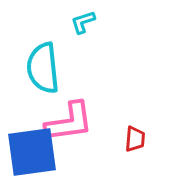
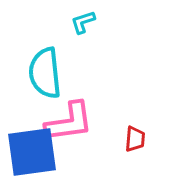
cyan semicircle: moved 2 px right, 5 px down
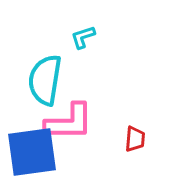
cyan L-shape: moved 15 px down
cyan semicircle: moved 7 px down; rotated 15 degrees clockwise
pink L-shape: rotated 8 degrees clockwise
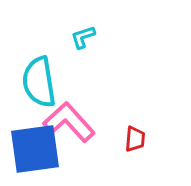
cyan semicircle: moved 6 px left, 2 px down; rotated 18 degrees counterclockwise
pink L-shape: rotated 132 degrees counterclockwise
blue square: moved 3 px right, 3 px up
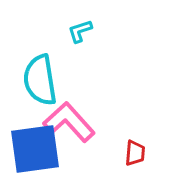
cyan L-shape: moved 3 px left, 6 px up
cyan semicircle: moved 1 px right, 2 px up
red trapezoid: moved 14 px down
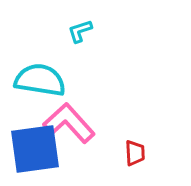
cyan semicircle: rotated 108 degrees clockwise
pink L-shape: moved 1 px down
red trapezoid: rotated 8 degrees counterclockwise
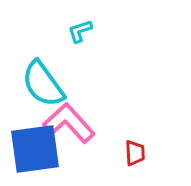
cyan semicircle: moved 3 px right, 4 px down; rotated 135 degrees counterclockwise
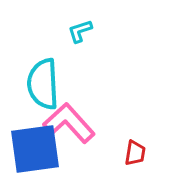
cyan semicircle: rotated 33 degrees clockwise
red trapezoid: rotated 12 degrees clockwise
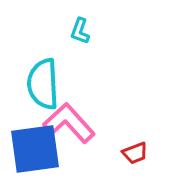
cyan L-shape: rotated 52 degrees counterclockwise
red trapezoid: rotated 60 degrees clockwise
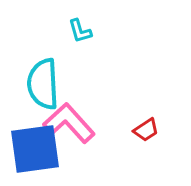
cyan L-shape: rotated 36 degrees counterclockwise
red trapezoid: moved 11 px right, 23 px up; rotated 12 degrees counterclockwise
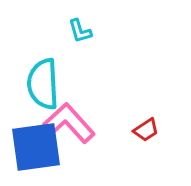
blue square: moved 1 px right, 2 px up
